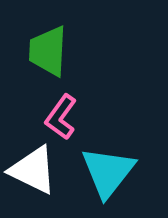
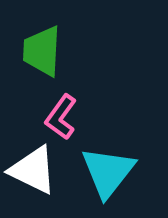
green trapezoid: moved 6 px left
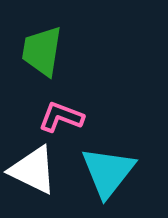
green trapezoid: rotated 6 degrees clockwise
pink L-shape: rotated 75 degrees clockwise
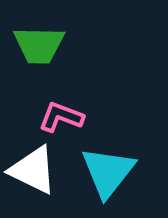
green trapezoid: moved 3 px left, 6 px up; rotated 98 degrees counterclockwise
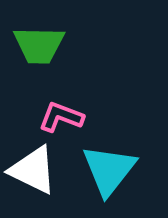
cyan triangle: moved 1 px right, 2 px up
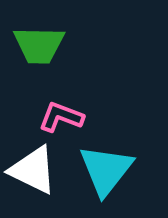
cyan triangle: moved 3 px left
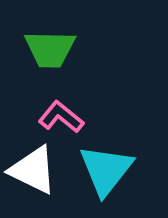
green trapezoid: moved 11 px right, 4 px down
pink L-shape: rotated 18 degrees clockwise
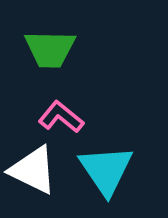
cyan triangle: rotated 12 degrees counterclockwise
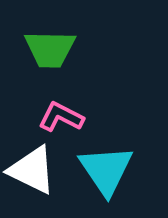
pink L-shape: rotated 12 degrees counterclockwise
white triangle: moved 1 px left
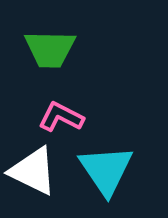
white triangle: moved 1 px right, 1 px down
